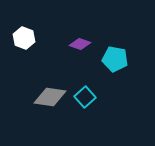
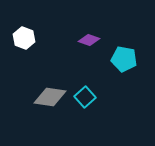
purple diamond: moved 9 px right, 4 px up
cyan pentagon: moved 9 px right
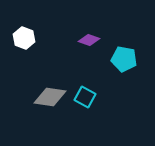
cyan square: rotated 20 degrees counterclockwise
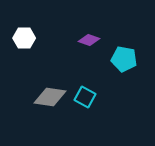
white hexagon: rotated 20 degrees counterclockwise
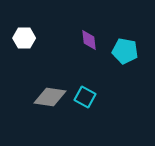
purple diamond: rotated 65 degrees clockwise
cyan pentagon: moved 1 px right, 8 px up
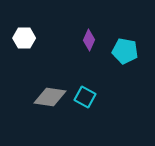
purple diamond: rotated 30 degrees clockwise
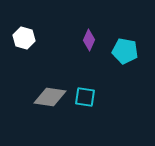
white hexagon: rotated 15 degrees clockwise
cyan square: rotated 20 degrees counterclockwise
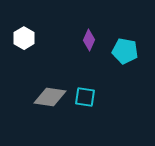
white hexagon: rotated 15 degrees clockwise
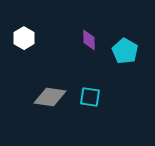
purple diamond: rotated 25 degrees counterclockwise
cyan pentagon: rotated 20 degrees clockwise
cyan square: moved 5 px right
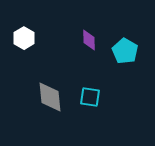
gray diamond: rotated 76 degrees clockwise
